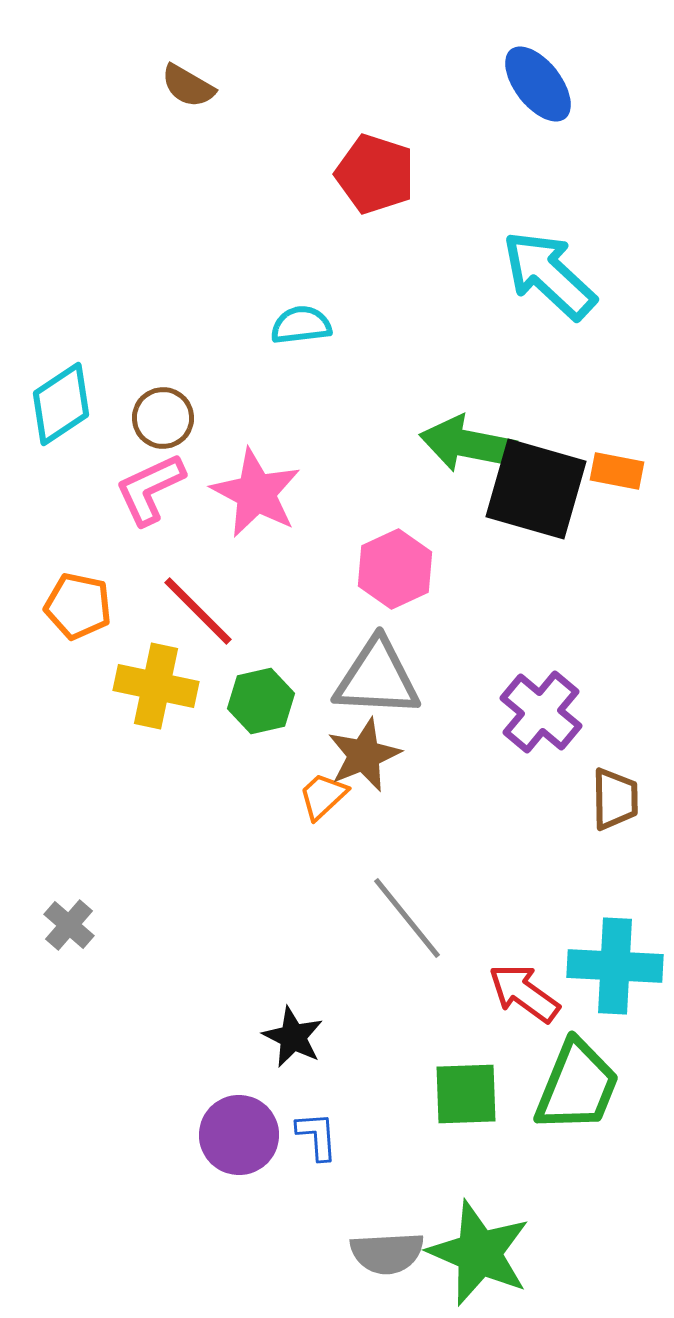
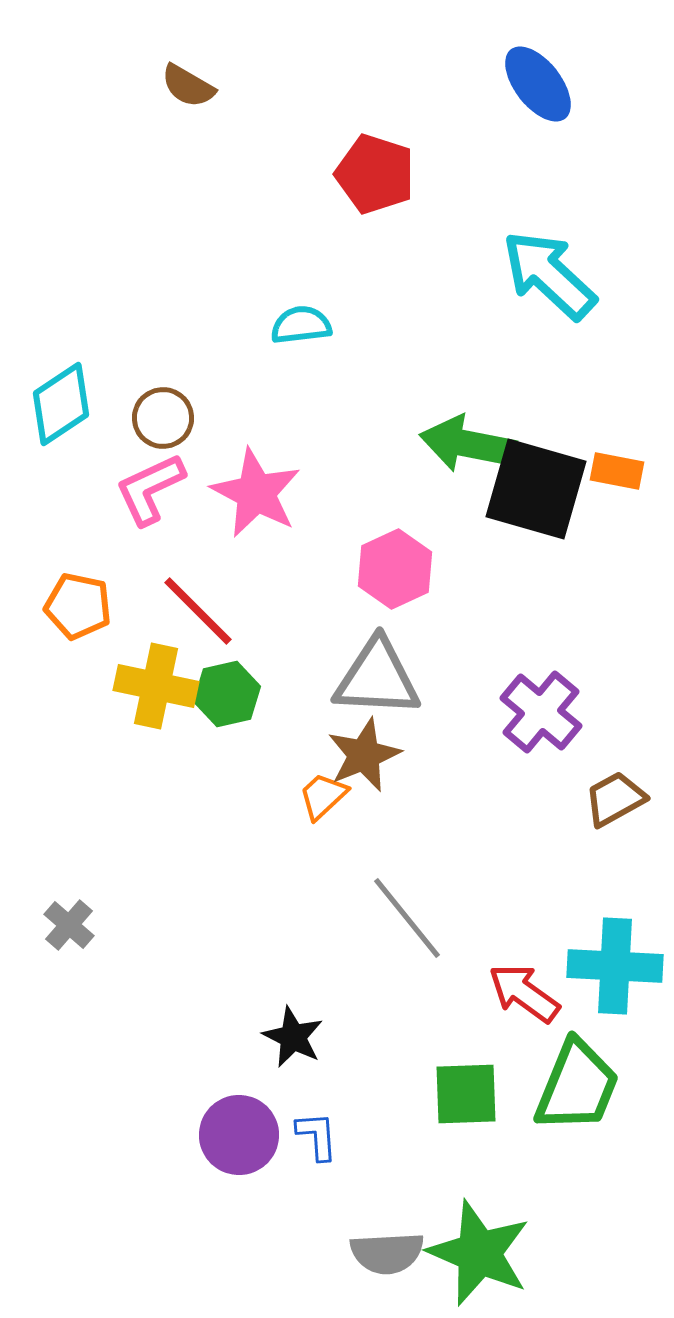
green hexagon: moved 34 px left, 7 px up
brown trapezoid: rotated 118 degrees counterclockwise
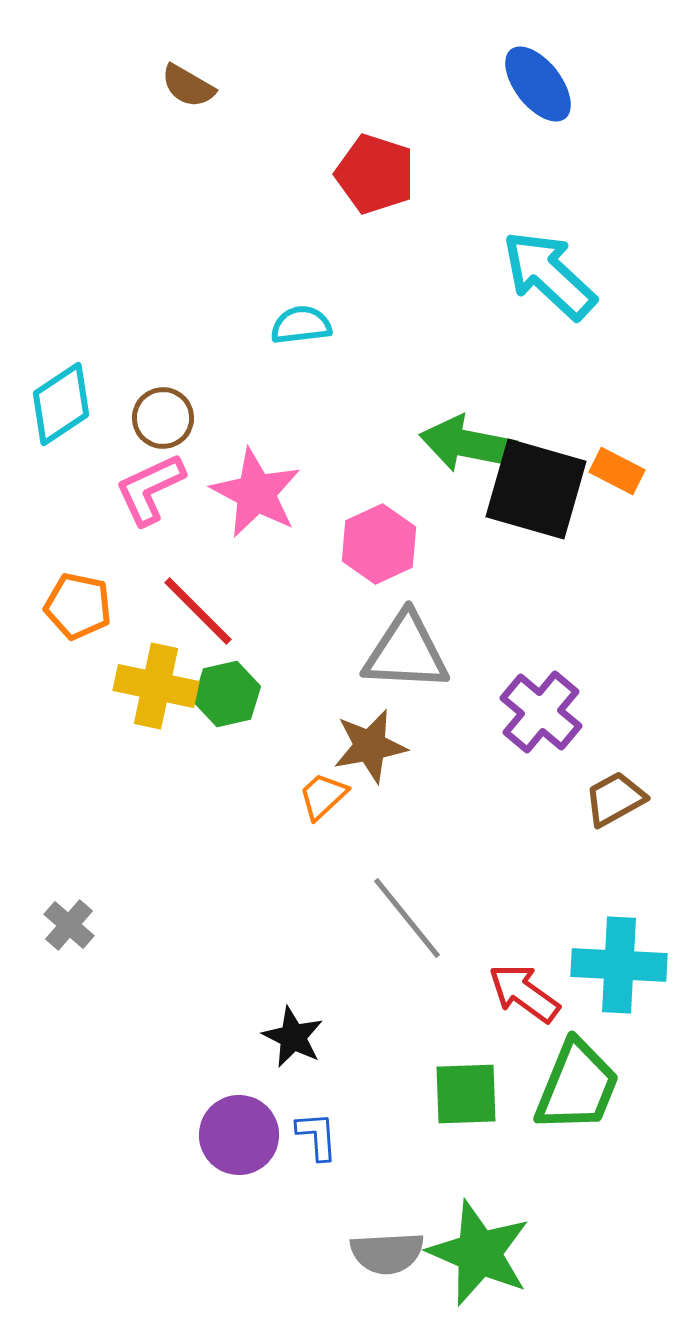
orange rectangle: rotated 16 degrees clockwise
pink hexagon: moved 16 px left, 25 px up
gray triangle: moved 29 px right, 26 px up
brown star: moved 6 px right, 9 px up; rotated 12 degrees clockwise
cyan cross: moved 4 px right, 1 px up
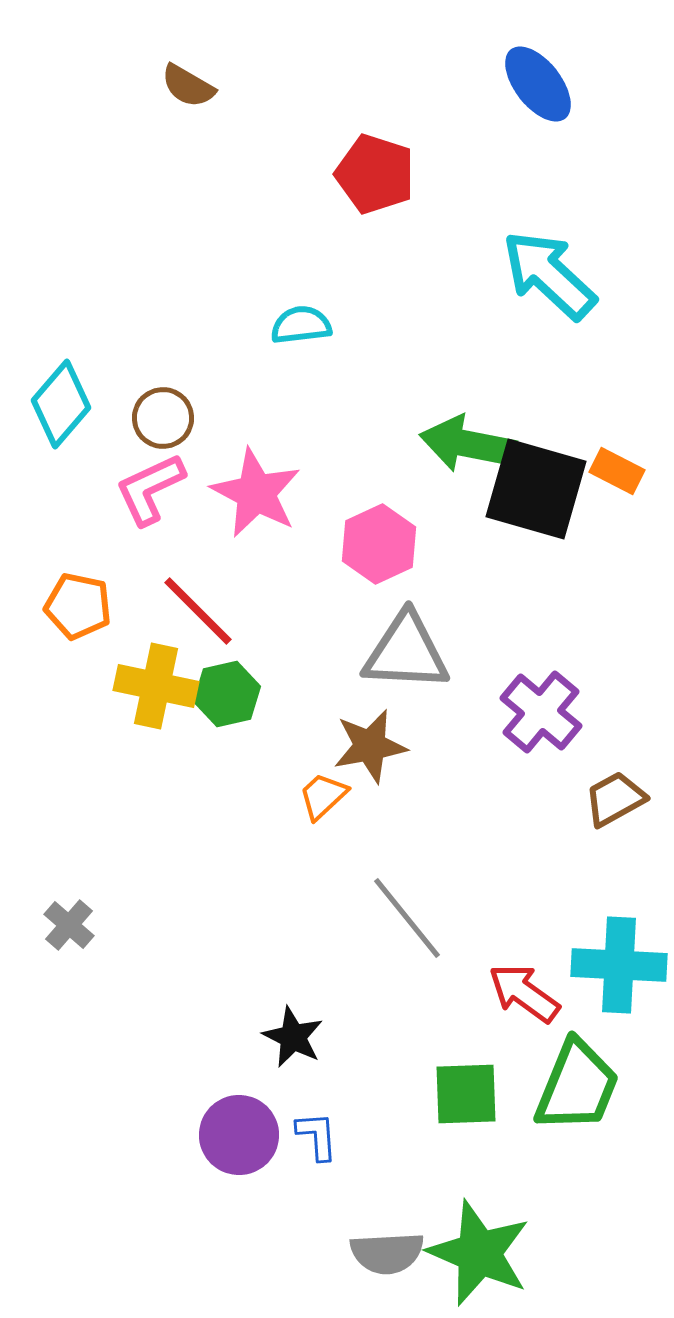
cyan diamond: rotated 16 degrees counterclockwise
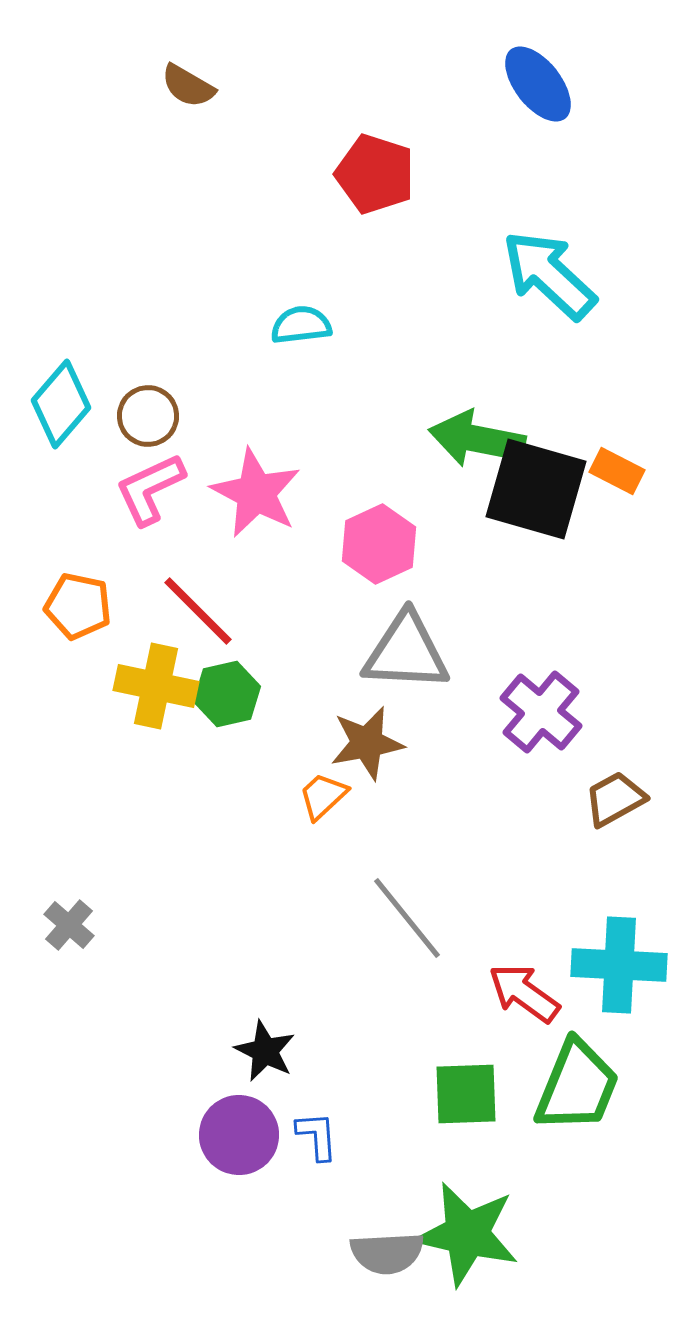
brown circle: moved 15 px left, 2 px up
green arrow: moved 9 px right, 5 px up
brown star: moved 3 px left, 3 px up
black star: moved 28 px left, 14 px down
green star: moved 12 px left, 19 px up; rotated 10 degrees counterclockwise
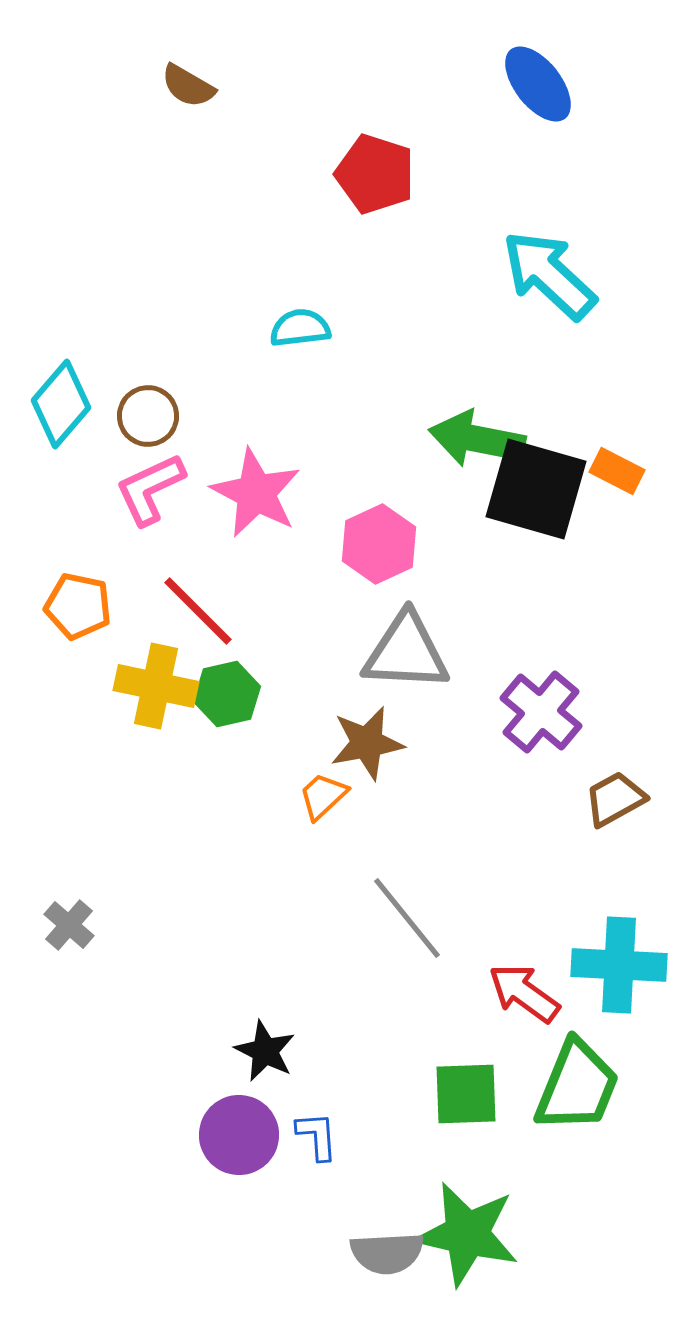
cyan semicircle: moved 1 px left, 3 px down
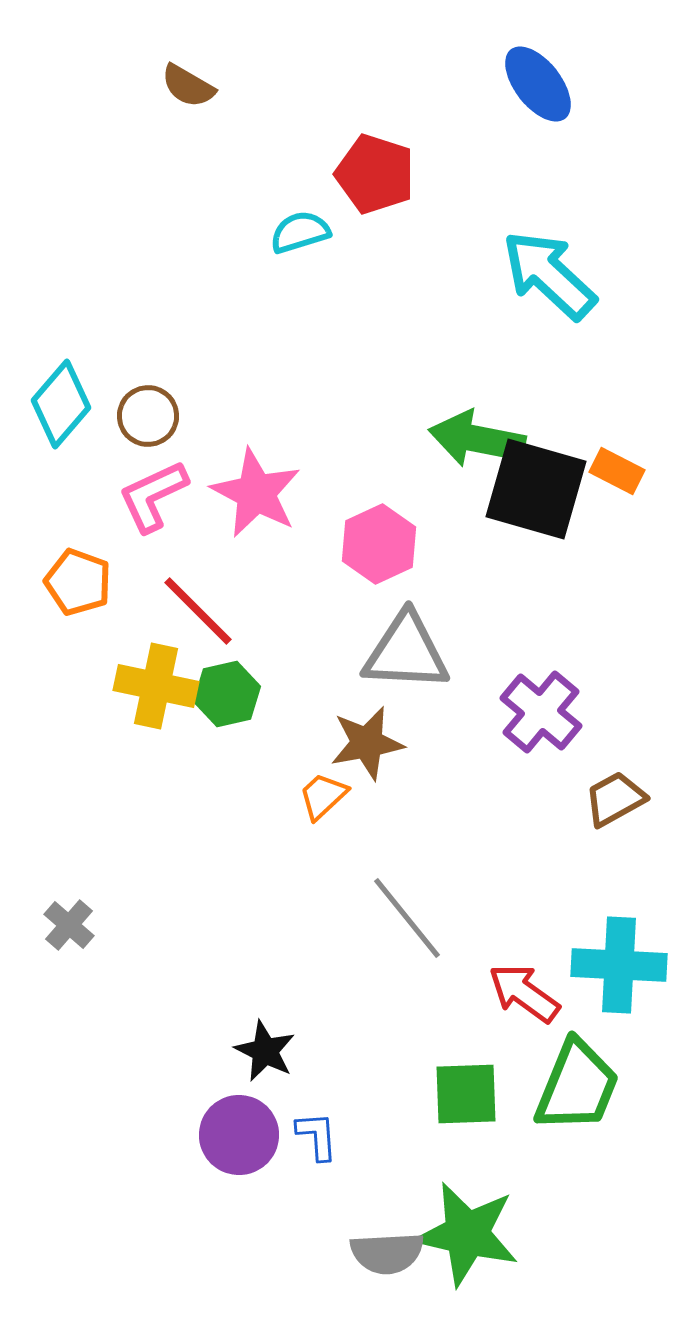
cyan semicircle: moved 96 px up; rotated 10 degrees counterclockwise
pink L-shape: moved 3 px right, 7 px down
orange pentagon: moved 24 px up; rotated 8 degrees clockwise
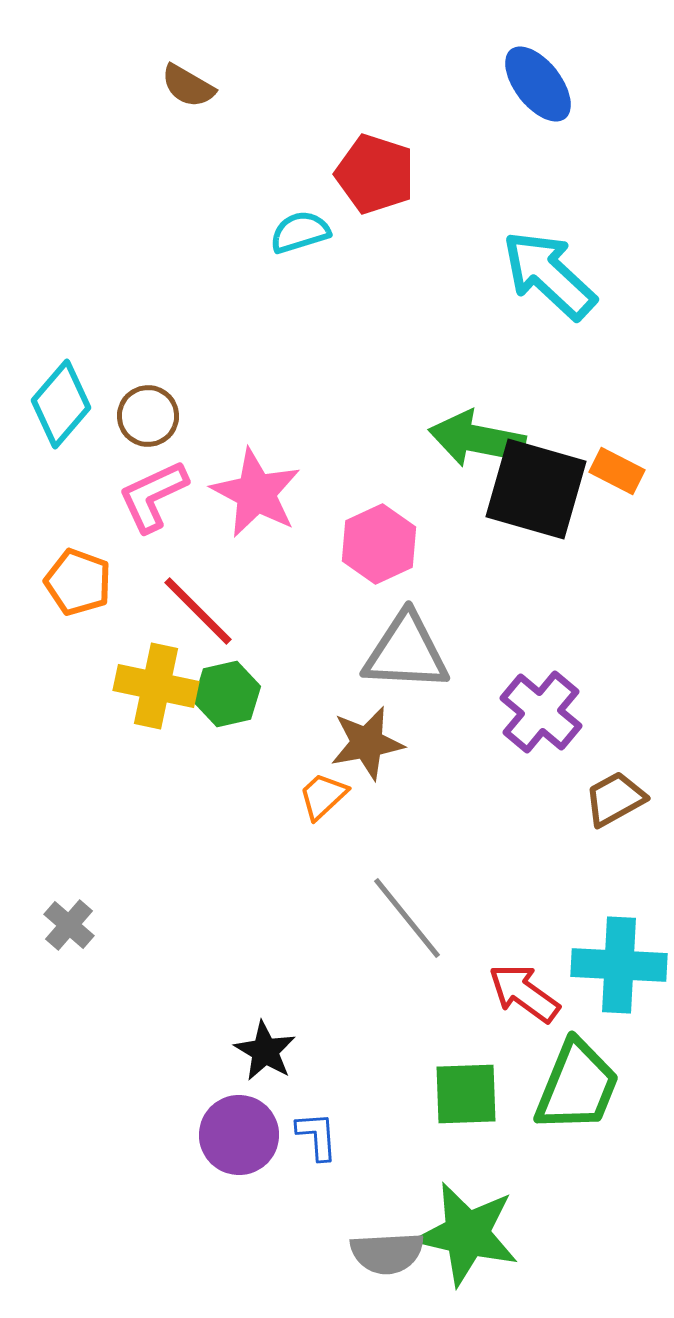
black star: rotated 4 degrees clockwise
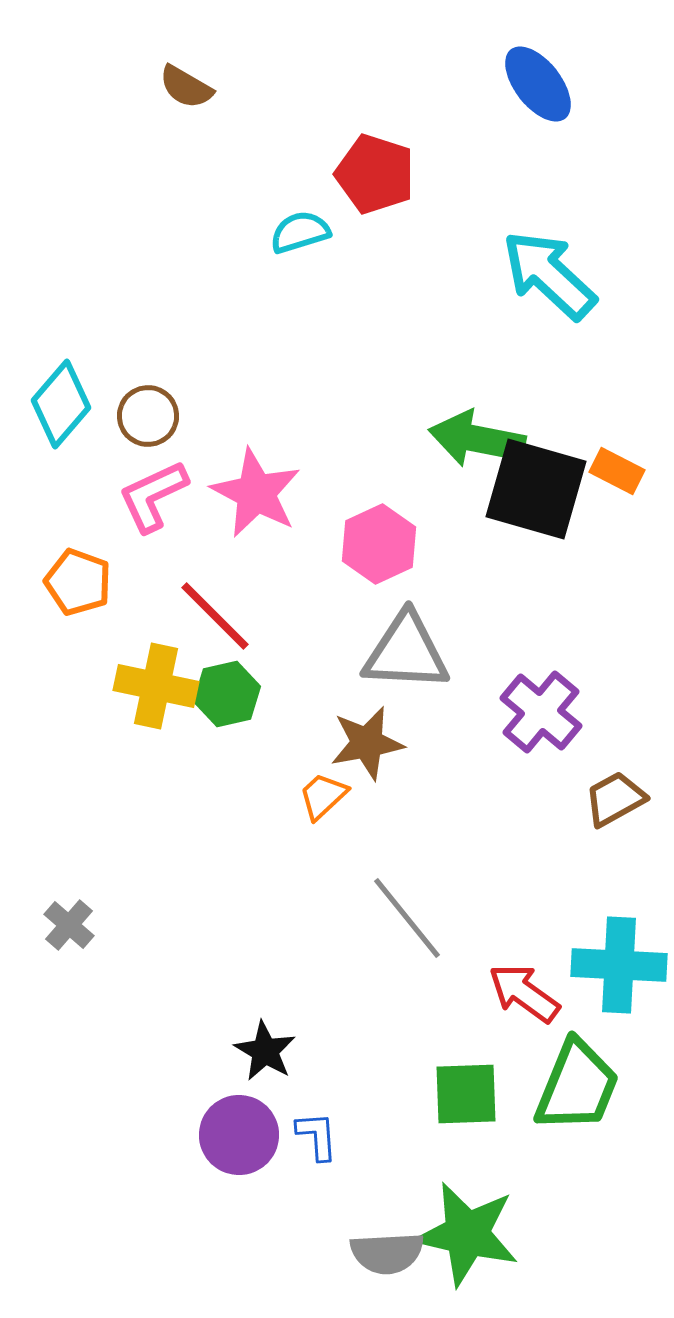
brown semicircle: moved 2 px left, 1 px down
red line: moved 17 px right, 5 px down
